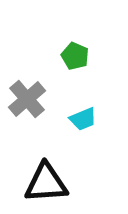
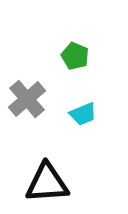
cyan trapezoid: moved 5 px up
black triangle: moved 1 px right
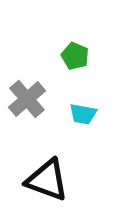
cyan trapezoid: rotated 32 degrees clockwise
black triangle: moved 3 px up; rotated 24 degrees clockwise
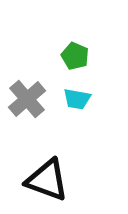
cyan trapezoid: moved 6 px left, 15 px up
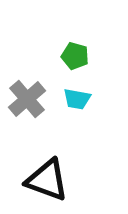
green pentagon: rotated 8 degrees counterclockwise
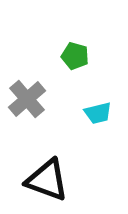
cyan trapezoid: moved 21 px right, 14 px down; rotated 24 degrees counterclockwise
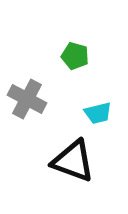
gray cross: rotated 21 degrees counterclockwise
black triangle: moved 26 px right, 19 px up
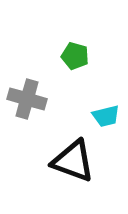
gray cross: rotated 12 degrees counterclockwise
cyan trapezoid: moved 8 px right, 3 px down
